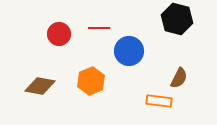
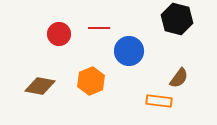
brown semicircle: rotated 10 degrees clockwise
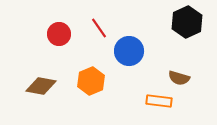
black hexagon: moved 10 px right, 3 px down; rotated 20 degrees clockwise
red line: rotated 55 degrees clockwise
brown semicircle: rotated 70 degrees clockwise
brown diamond: moved 1 px right
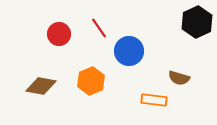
black hexagon: moved 10 px right
orange rectangle: moved 5 px left, 1 px up
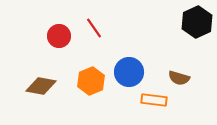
red line: moved 5 px left
red circle: moved 2 px down
blue circle: moved 21 px down
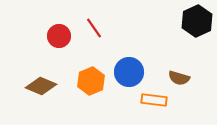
black hexagon: moved 1 px up
brown diamond: rotated 12 degrees clockwise
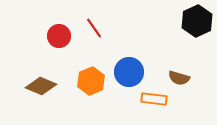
orange rectangle: moved 1 px up
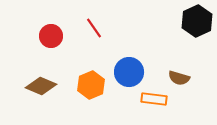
red circle: moved 8 px left
orange hexagon: moved 4 px down
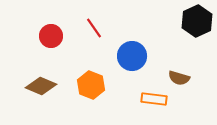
blue circle: moved 3 px right, 16 px up
orange hexagon: rotated 16 degrees counterclockwise
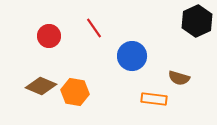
red circle: moved 2 px left
orange hexagon: moved 16 px left, 7 px down; rotated 12 degrees counterclockwise
